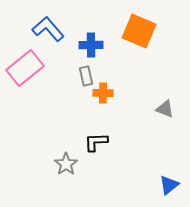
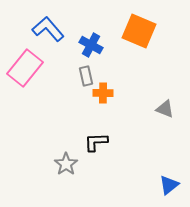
blue cross: rotated 30 degrees clockwise
pink rectangle: rotated 12 degrees counterclockwise
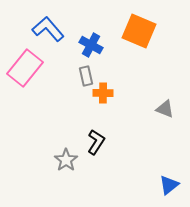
black L-shape: rotated 125 degrees clockwise
gray star: moved 4 px up
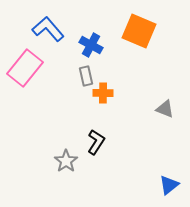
gray star: moved 1 px down
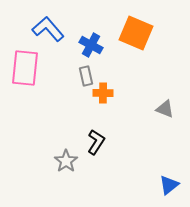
orange square: moved 3 px left, 2 px down
pink rectangle: rotated 33 degrees counterclockwise
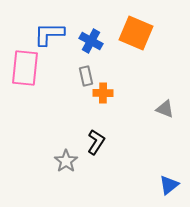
blue L-shape: moved 1 px right, 5 px down; rotated 48 degrees counterclockwise
blue cross: moved 4 px up
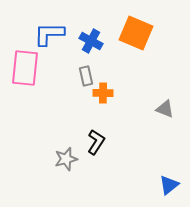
gray star: moved 2 px up; rotated 20 degrees clockwise
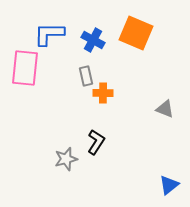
blue cross: moved 2 px right, 1 px up
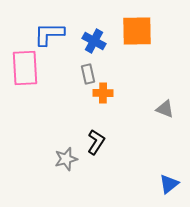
orange square: moved 1 px right, 2 px up; rotated 24 degrees counterclockwise
blue cross: moved 1 px right, 1 px down
pink rectangle: rotated 9 degrees counterclockwise
gray rectangle: moved 2 px right, 2 px up
blue triangle: moved 1 px up
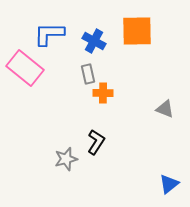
pink rectangle: rotated 48 degrees counterclockwise
